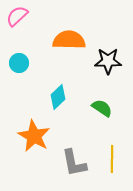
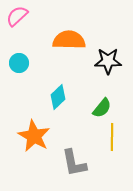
green semicircle: rotated 95 degrees clockwise
yellow line: moved 22 px up
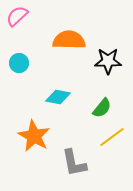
cyan diamond: rotated 55 degrees clockwise
yellow line: rotated 52 degrees clockwise
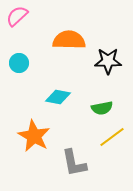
green semicircle: rotated 40 degrees clockwise
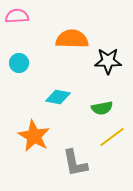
pink semicircle: rotated 40 degrees clockwise
orange semicircle: moved 3 px right, 1 px up
gray L-shape: moved 1 px right
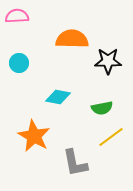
yellow line: moved 1 px left
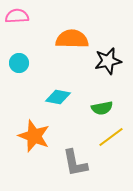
black star: rotated 12 degrees counterclockwise
orange star: rotated 8 degrees counterclockwise
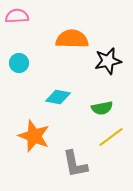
gray L-shape: moved 1 px down
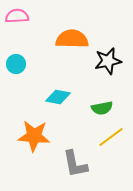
cyan circle: moved 3 px left, 1 px down
orange star: rotated 16 degrees counterclockwise
